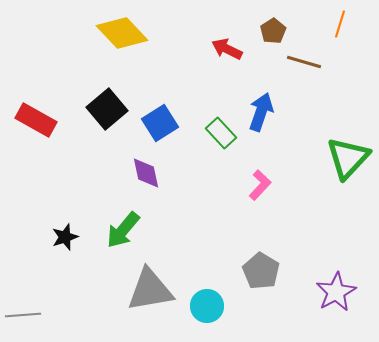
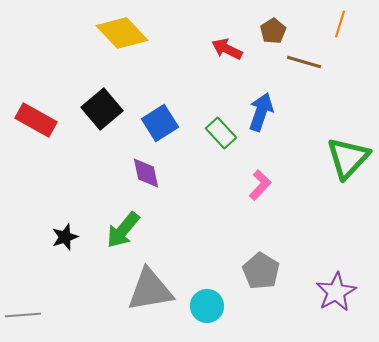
black square: moved 5 px left
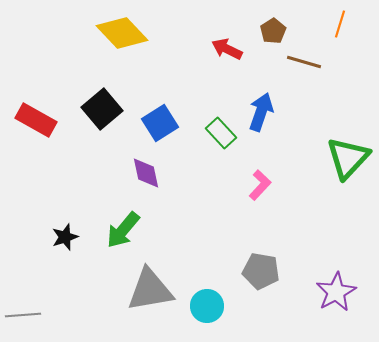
gray pentagon: rotated 21 degrees counterclockwise
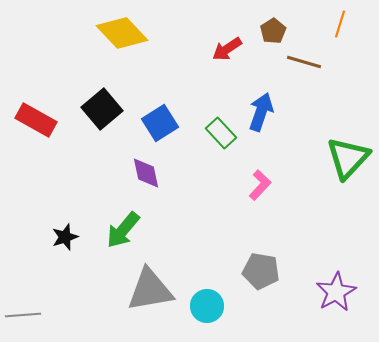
red arrow: rotated 60 degrees counterclockwise
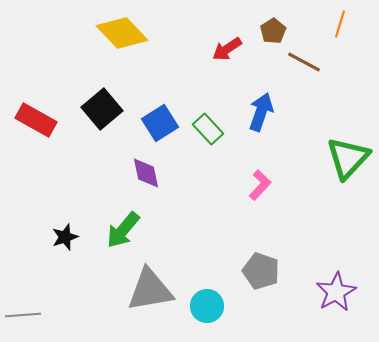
brown line: rotated 12 degrees clockwise
green rectangle: moved 13 px left, 4 px up
gray pentagon: rotated 9 degrees clockwise
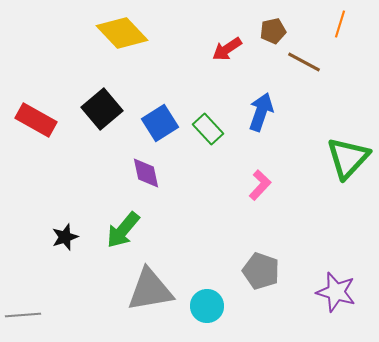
brown pentagon: rotated 20 degrees clockwise
purple star: rotated 27 degrees counterclockwise
